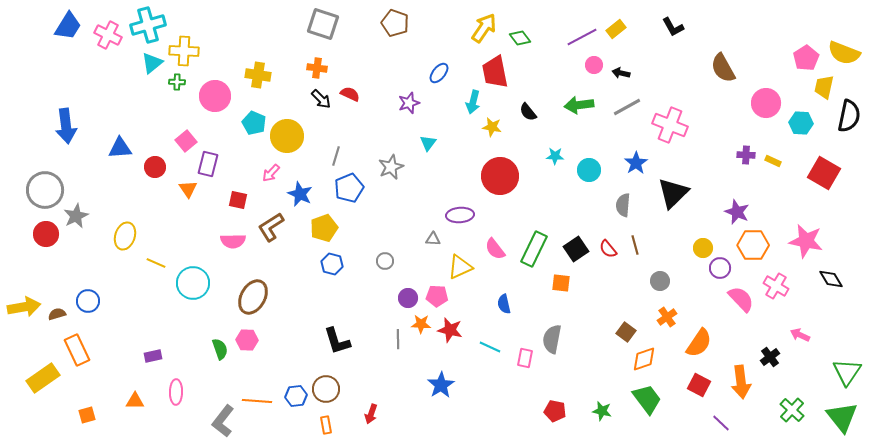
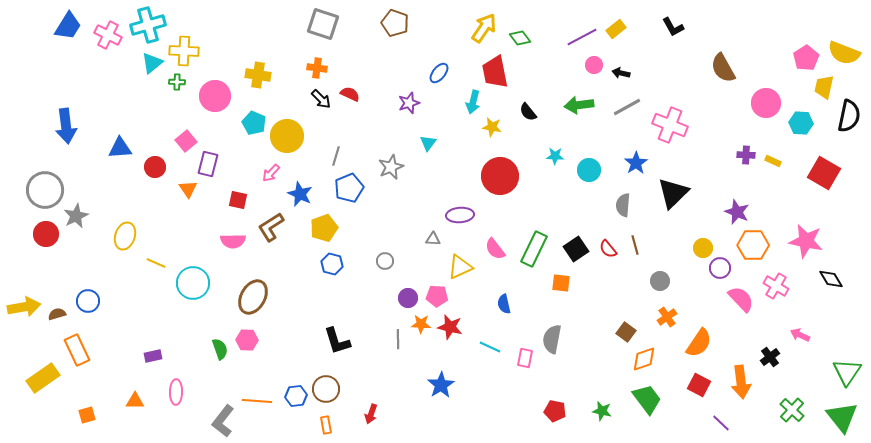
red star at (450, 330): moved 3 px up
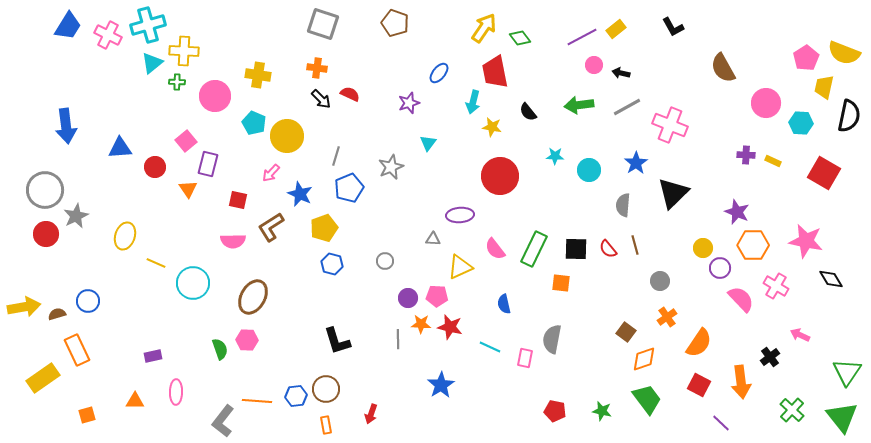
black square at (576, 249): rotated 35 degrees clockwise
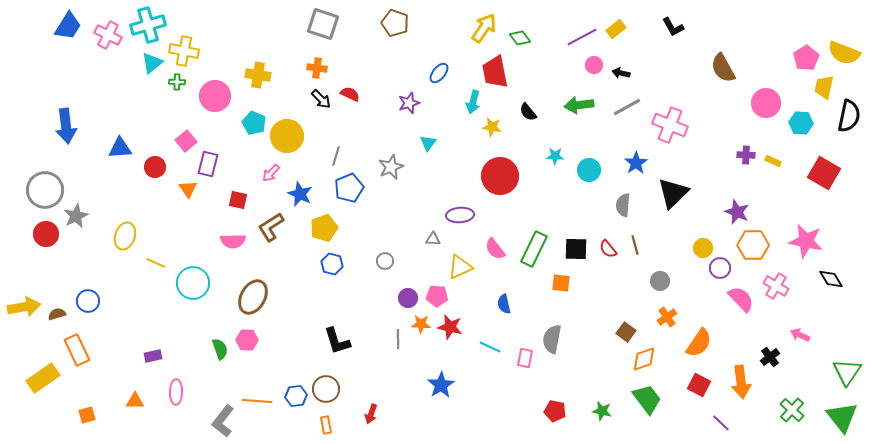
yellow cross at (184, 51): rotated 8 degrees clockwise
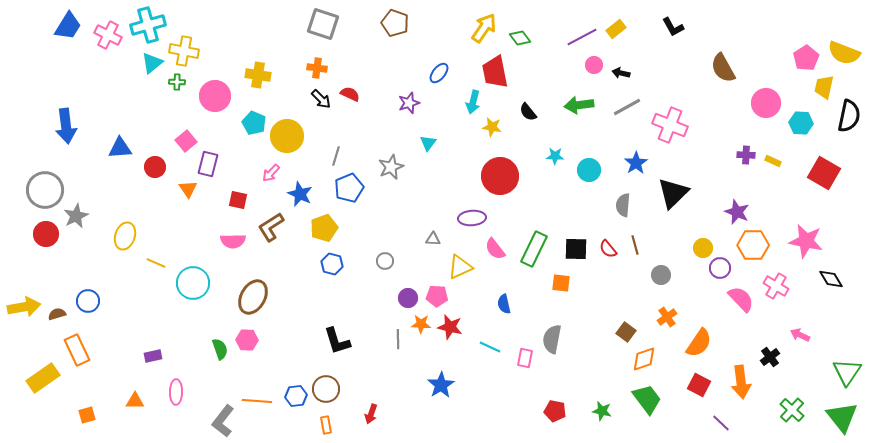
purple ellipse at (460, 215): moved 12 px right, 3 px down
gray circle at (660, 281): moved 1 px right, 6 px up
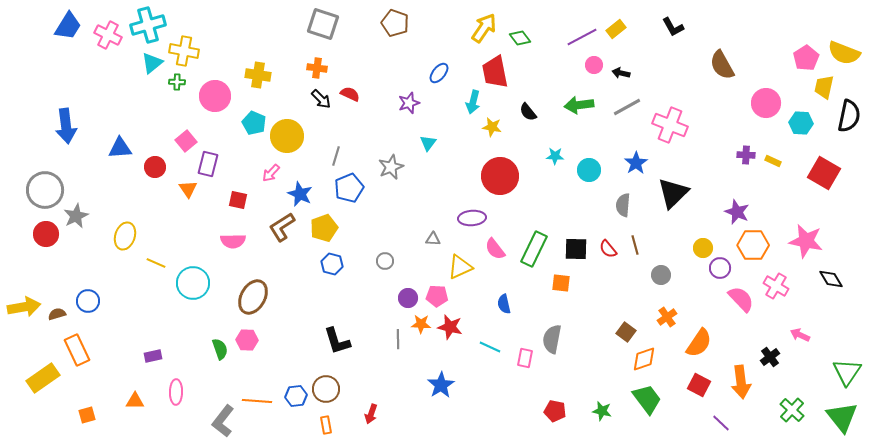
brown semicircle at (723, 68): moved 1 px left, 3 px up
brown L-shape at (271, 227): moved 11 px right
